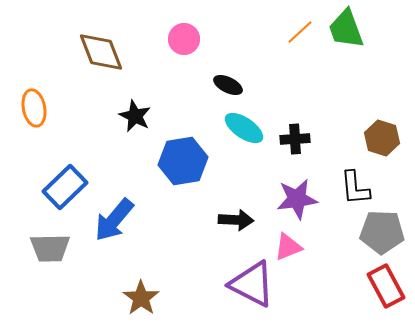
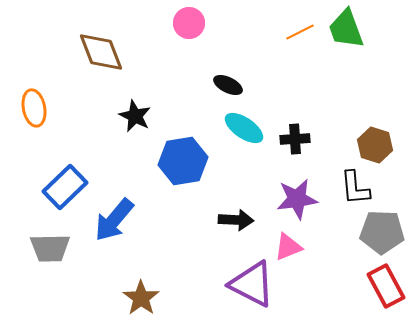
orange line: rotated 16 degrees clockwise
pink circle: moved 5 px right, 16 px up
brown hexagon: moved 7 px left, 7 px down
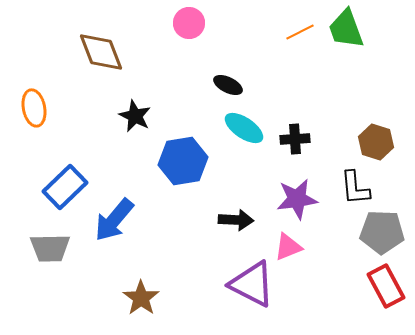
brown hexagon: moved 1 px right, 3 px up
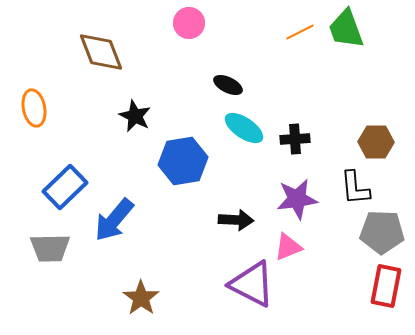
brown hexagon: rotated 16 degrees counterclockwise
red rectangle: rotated 39 degrees clockwise
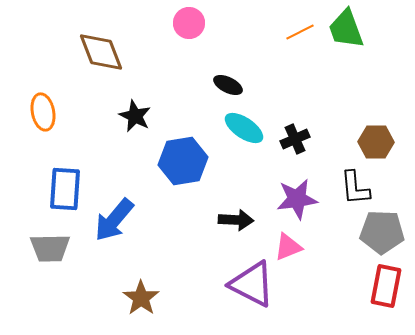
orange ellipse: moved 9 px right, 4 px down
black cross: rotated 20 degrees counterclockwise
blue rectangle: moved 2 px down; rotated 42 degrees counterclockwise
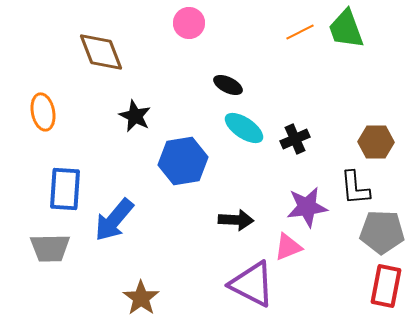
purple star: moved 10 px right, 8 px down
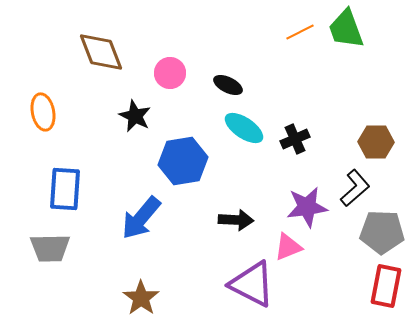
pink circle: moved 19 px left, 50 px down
black L-shape: rotated 126 degrees counterclockwise
blue arrow: moved 27 px right, 2 px up
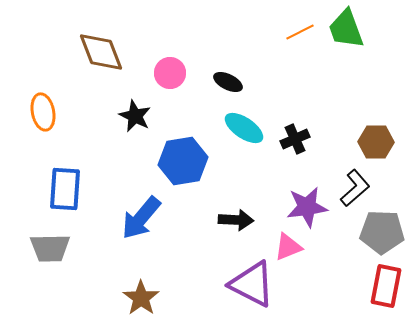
black ellipse: moved 3 px up
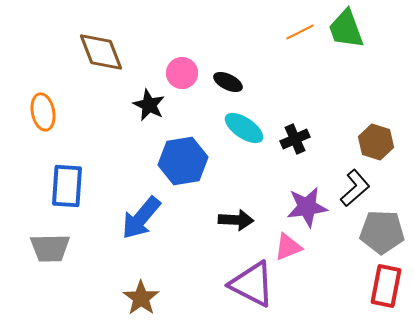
pink circle: moved 12 px right
black star: moved 14 px right, 11 px up
brown hexagon: rotated 16 degrees clockwise
blue rectangle: moved 2 px right, 3 px up
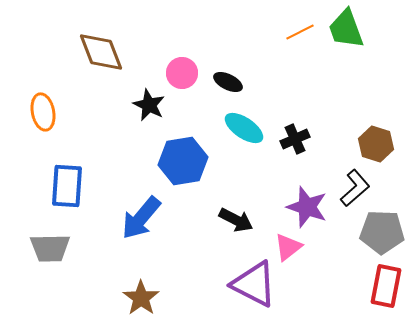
brown hexagon: moved 2 px down
purple star: rotated 27 degrees clockwise
black arrow: rotated 24 degrees clockwise
pink triangle: rotated 16 degrees counterclockwise
purple triangle: moved 2 px right
